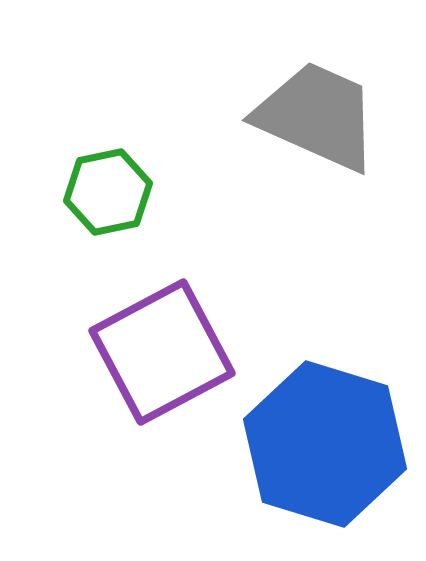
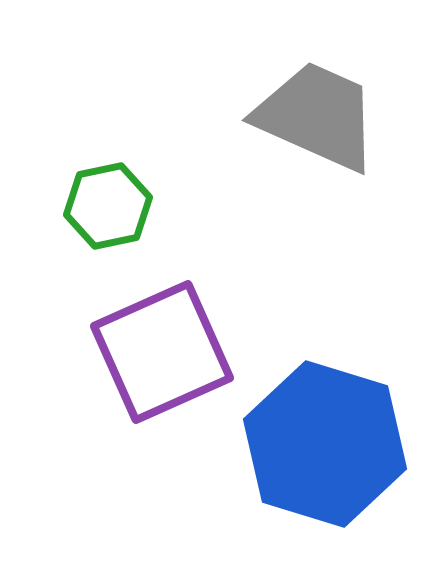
green hexagon: moved 14 px down
purple square: rotated 4 degrees clockwise
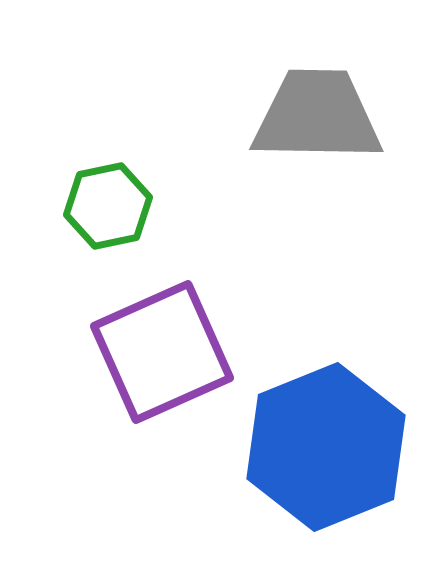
gray trapezoid: rotated 23 degrees counterclockwise
blue hexagon: moved 1 px right, 3 px down; rotated 21 degrees clockwise
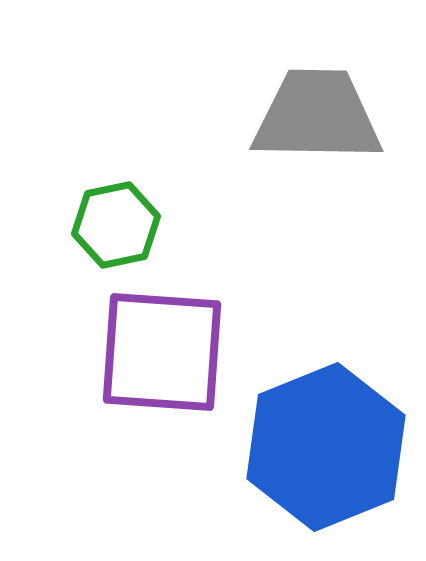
green hexagon: moved 8 px right, 19 px down
purple square: rotated 28 degrees clockwise
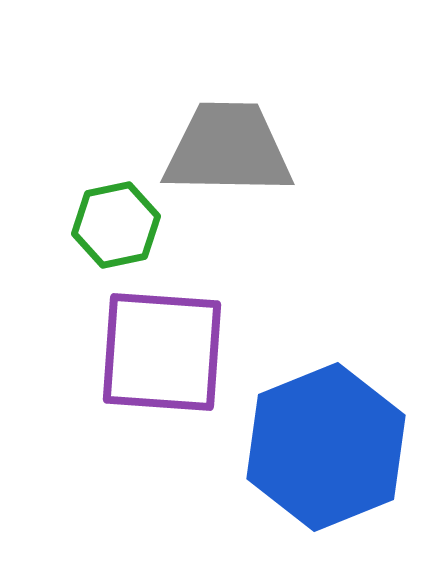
gray trapezoid: moved 89 px left, 33 px down
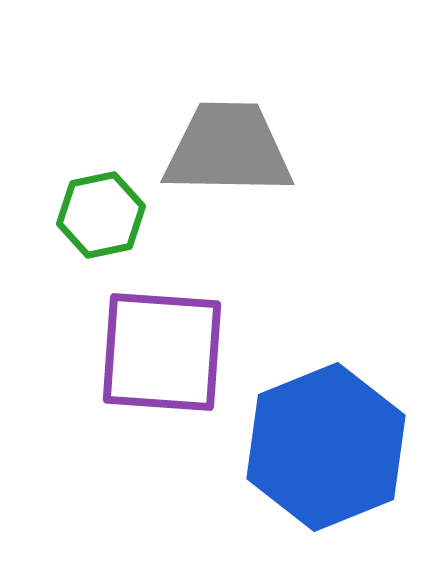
green hexagon: moved 15 px left, 10 px up
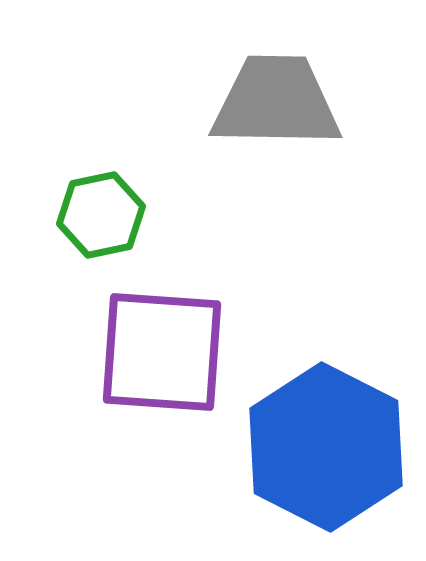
gray trapezoid: moved 48 px right, 47 px up
blue hexagon: rotated 11 degrees counterclockwise
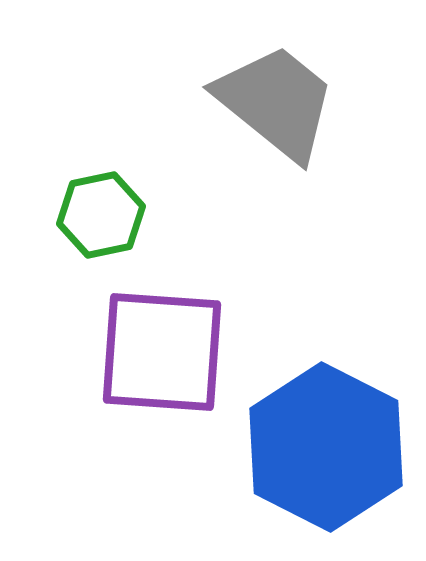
gray trapezoid: rotated 38 degrees clockwise
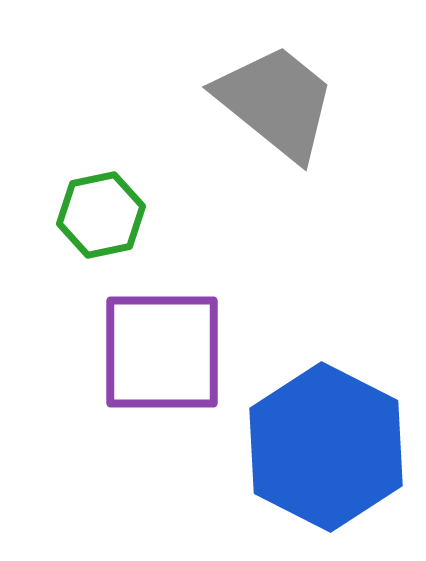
purple square: rotated 4 degrees counterclockwise
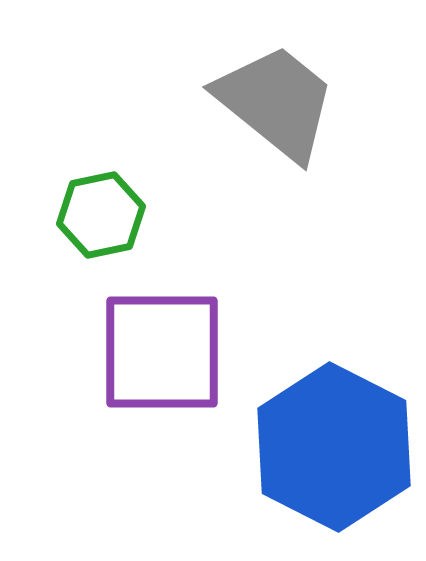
blue hexagon: moved 8 px right
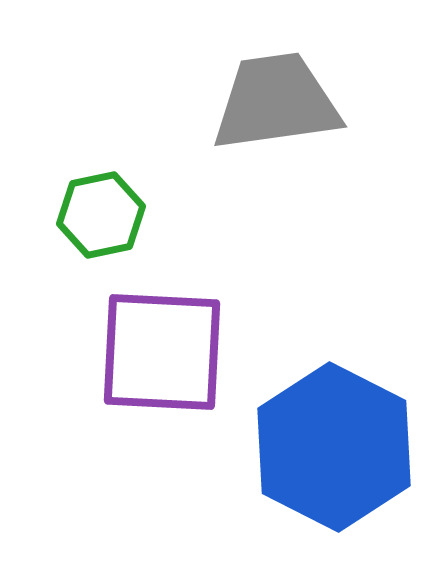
gray trapezoid: rotated 47 degrees counterclockwise
purple square: rotated 3 degrees clockwise
